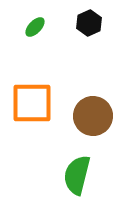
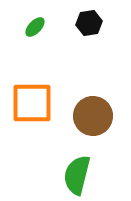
black hexagon: rotated 15 degrees clockwise
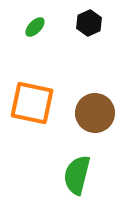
black hexagon: rotated 15 degrees counterclockwise
orange square: rotated 12 degrees clockwise
brown circle: moved 2 px right, 3 px up
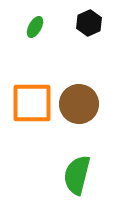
green ellipse: rotated 15 degrees counterclockwise
orange square: rotated 12 degrees counterclockwise
brown circle: moved 16 px left, 9 px up
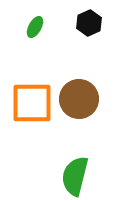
brown circle: moved 5 px up
green semicircle: moved 2 px left, 1 px down
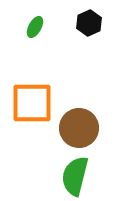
brown circle: moved 29 px down
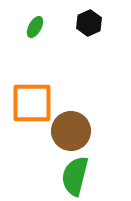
brown circle: moved 8 px left, 3 px down
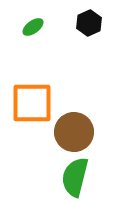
green ellipse: moved 2 px left; rotated 25 degrees clockwise
brown circle: moved 3 px right, 1 px down
green semicircle: moved 1 px down
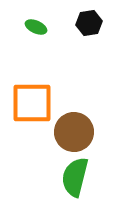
black hexagon: rotated 15 degrees clockwise
green ellipse: moved 3 px right; rotated 60 degrees clockwise
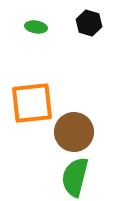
black hexagon: rotated 25 degrees clockwise
green ellipse: rotated 15 degrees counterclockwise
orange square: rotated 6 degrees counterclockwise
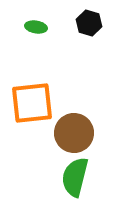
brown circle: moved 1 px down
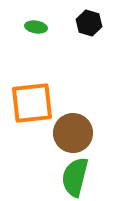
brown circle: moved 1 px left
